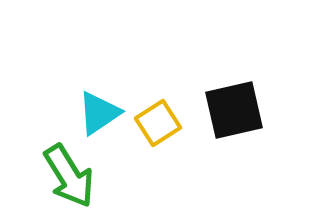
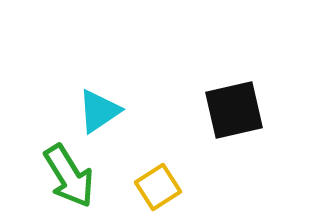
cyan triangle: moved 2 px up
yellow square: moved 64 px down
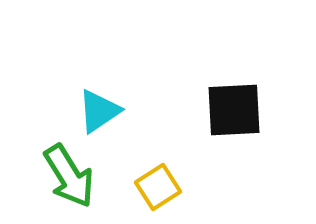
black square: rotated 10 degrees clockwise
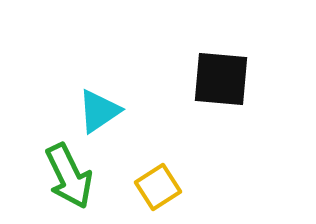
black square: moved 13 px left, 31 px up; rotated 8 degrees clockwise
green arrow: rotated 6 degrees clockwise
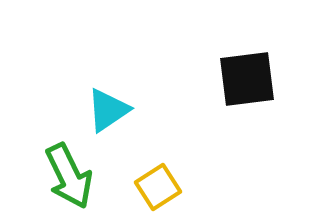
black square: moved 26 px right; rotated 12 degrees counterclockwise
cyan triangle: moved 9 px right, 1 px up
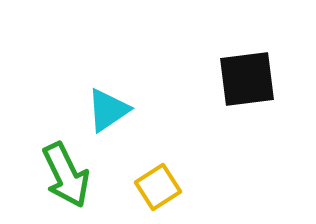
green arrow: moved 3 px left, 1 px up
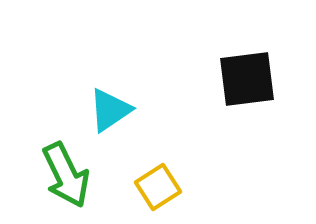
cyan triangle: moved 2 px right
